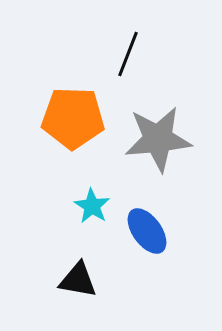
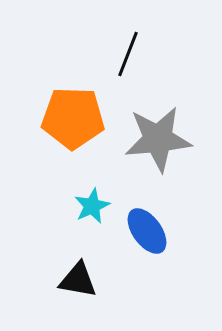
cyan star: rotated 15 degrees clockwise
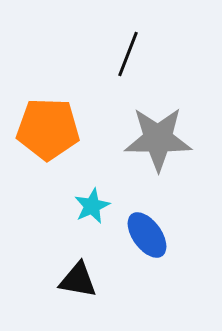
orange pentagon: moved 25 px left, 11 px down
gray star: rotated 6 degrees clockwise
blue ellipse: moved 4 px down
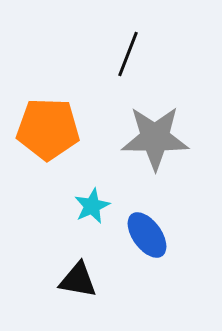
gray star: moved 3 px left, 1 px up
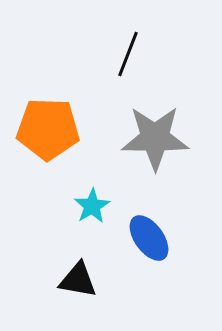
cyan star: rotated 6 degrees counterclockwise
blue ellipse: moved 2 px right, 3 px down
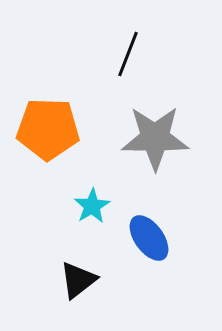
black triangle: rotated 48 degrees counterclockwise
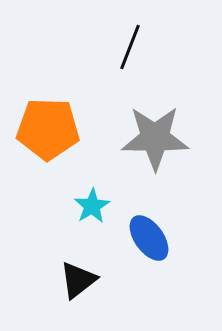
black line: moved 2 px right, 7 px up
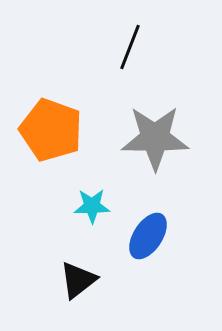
orange pentagon: moved 3 px right, 1 px down; rotated 18 degrees clockwise
cyan star: rotated 30 degrees clockwise
blue ellipse: moved 1 px left, 2 px up; rotated 69 degrees clockwise
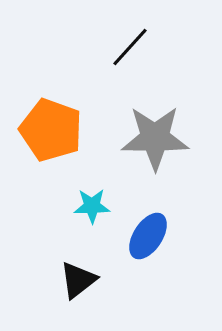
black line: rotated 21 degrees clockwise
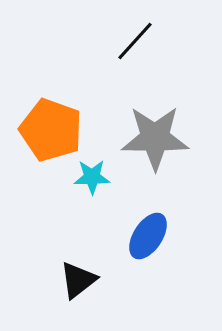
black line: moved 5 px right, 6 px up
cyan star: moved 29 px up
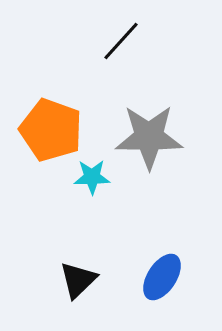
black line: moved 14 px left
gray star: moved 6 px left, 1 px up
blue ellipse: moved 14 px right, 41 px down
black triangle: rotated 6 degrees counterclockwise
